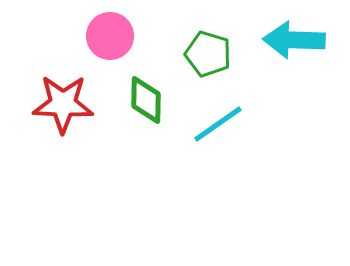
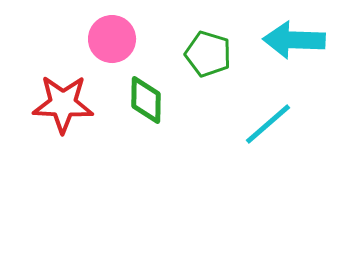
pink circle: moved 2 px right, 3 px down
cyan line: moved 50 px right; rotated 6 degrees counterclockwise
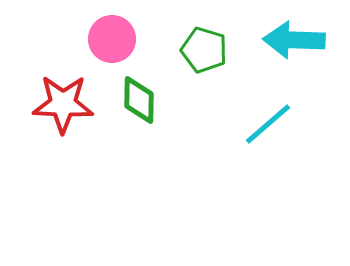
green pentagon: moved 4 px left, 4 px up
green diamond: moved 7 px left
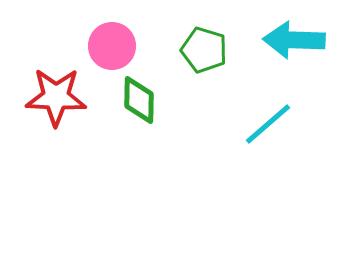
pink circle: moved 7 px down
red star: moved 7 px left, 7 px up
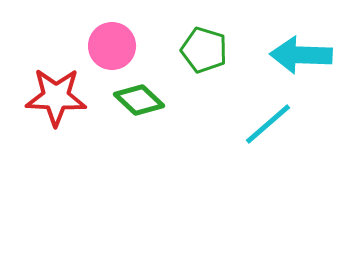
cyan arrow: moved 7 px right, 15 px down
green diamond: rotated 48 degrees counterclockwise
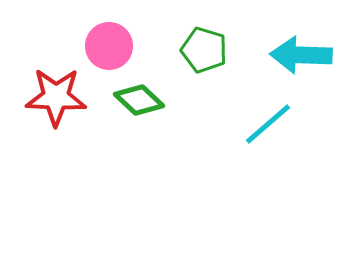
pink circle: moved 3 px left
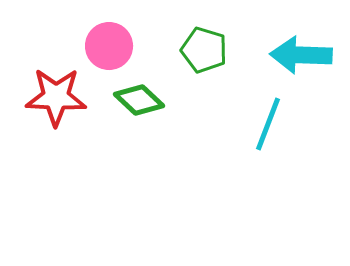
cyan line: rotated 28 degrees counterclockwise
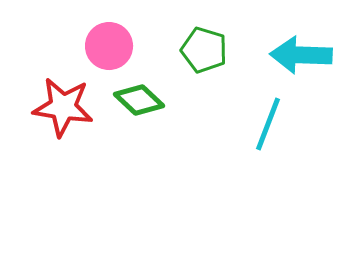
red star: moved 7 px right, 10 px down; rotated 6 degrees clockwise
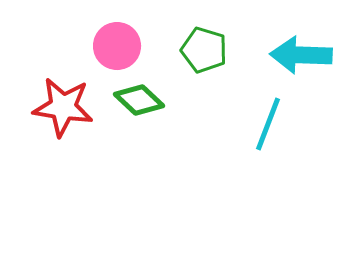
pink circle: moved 8 px right
